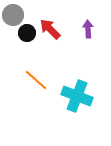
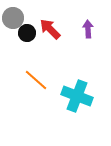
gray circle: moved 3 px down
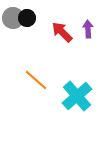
red arrow: moved 12 px right, 3 px down
black circle: moved 15 px up
cyan cross: rotated 28 degrees clockwise
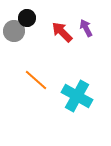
gray circle: moved 1 px right, 13 px down
purple arrow: moved 2 px left, 1 px up; rotated 24 degrees counterclockwise
cyan cross: rotated 20 degrees counterclockwise
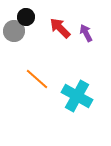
black circle: moved 1 px left, 1 px up
purple arrow: moved 5 px down
red arrow: moved 2 px left, 4 px up
orange line: moved 1 px right, 1 px up
